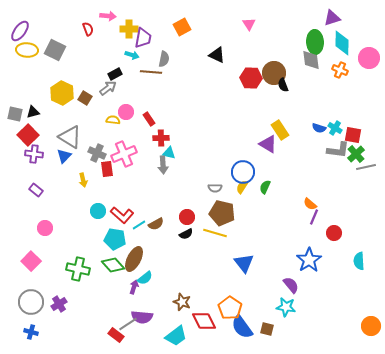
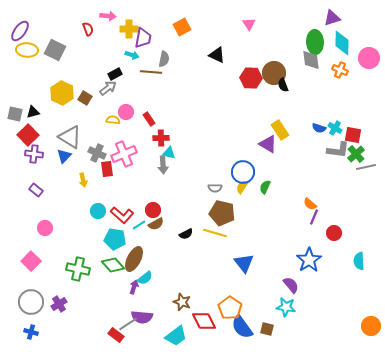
red circle at (187, 217): moved 34 px left, 7 px up
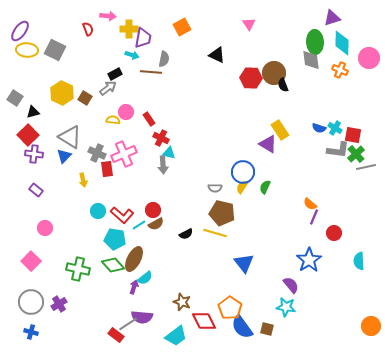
gray square at (15, 114): moved 16 px up; rotated 21 degrees clockwise
red cross at (161, 138): rotated 28 degrees clockwise
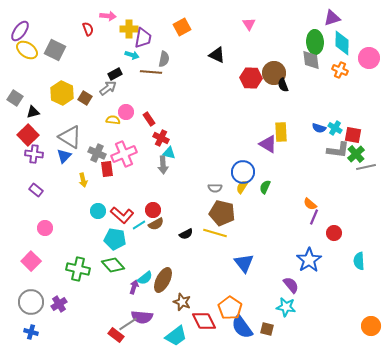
yellow ellipse at (27, 50): rotated 30 degrees clockwise
yellow rectangle at (280, 130): moved 1 px right, 2 px down; rotated 30 degrees clockwise
brown ellipse at (134, 259): moved 29 px right, 21 px down
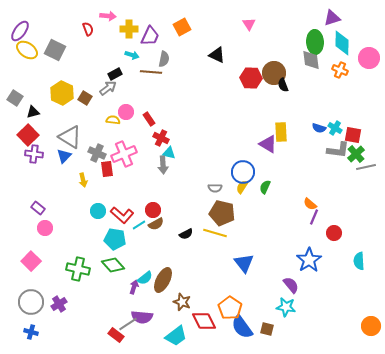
purple trapezoid at (143, 38): moved 7 px right, 2 px up; rotated 15 degrees clockwise
purple rectangle at (36, 190): moved 2 px right, 18 px down
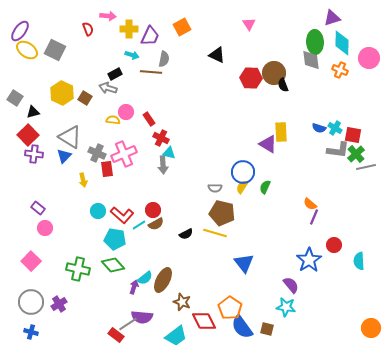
gray arrow at (108, 88): rotated 126 degrees counterclockwise
red circle at (334, 233): moved 12 px down
orange circle at (371, 326): moved 2 px down
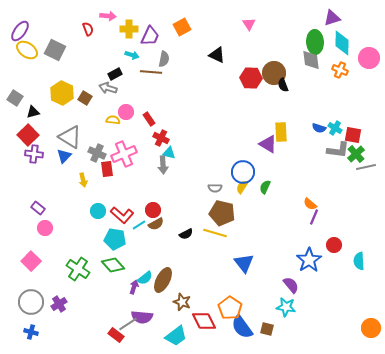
green cross at (78, 269): rotated 20 degrees clockwise
